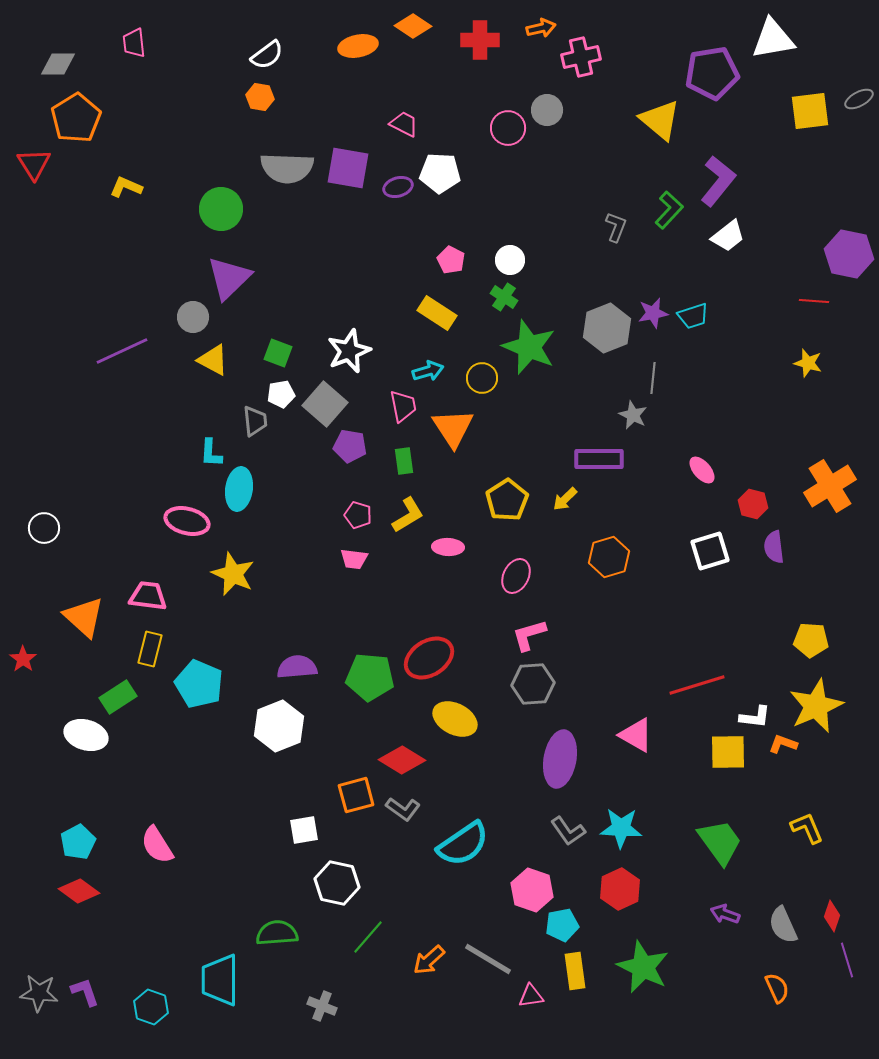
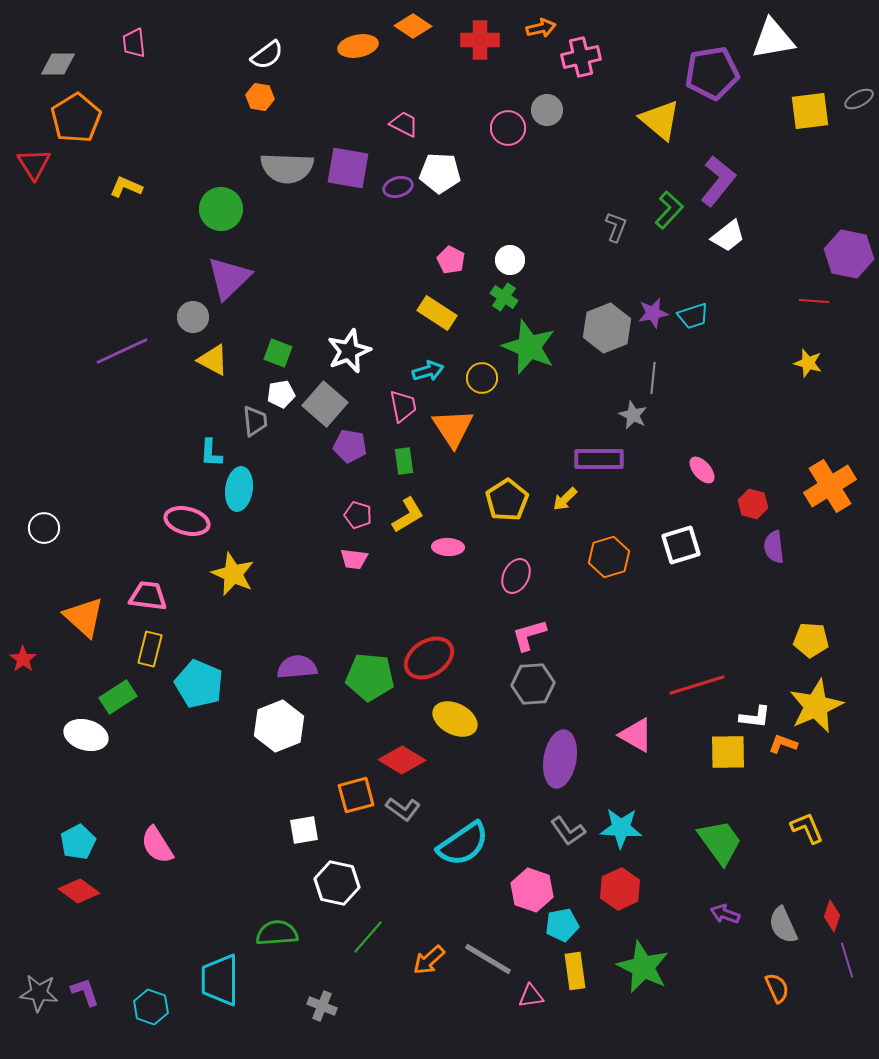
white square at (710, 551): moved 29 px left, 6 px up
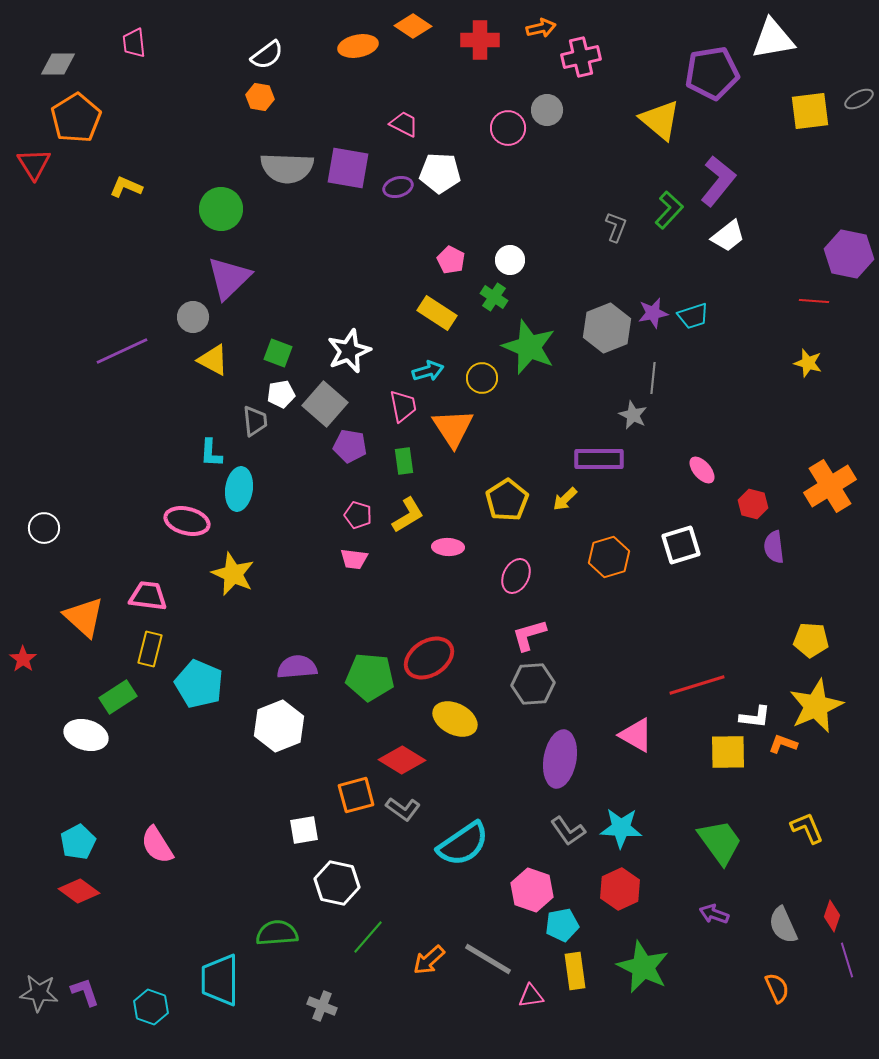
green cross at (504, 297): moved 10 px left
purple arrow at (725, 914): moved 11 px left
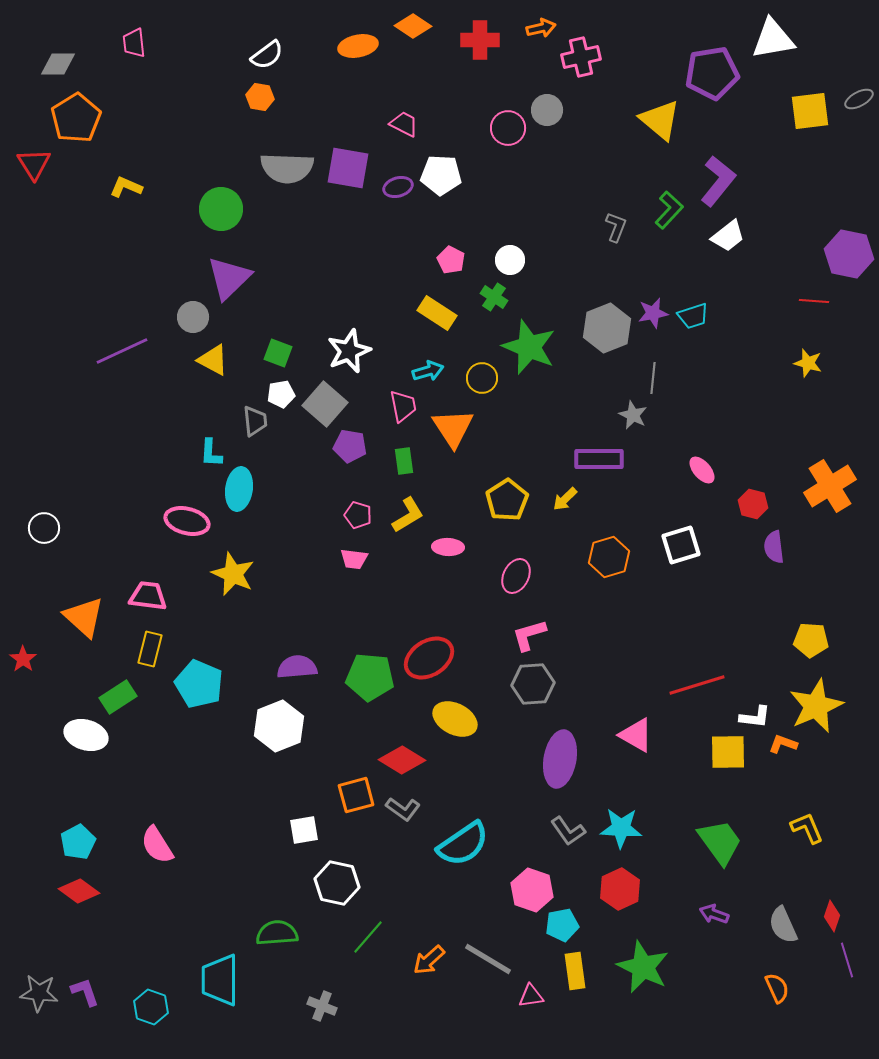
white pentagon at (440, 173): moved 1 px right, 2 px down
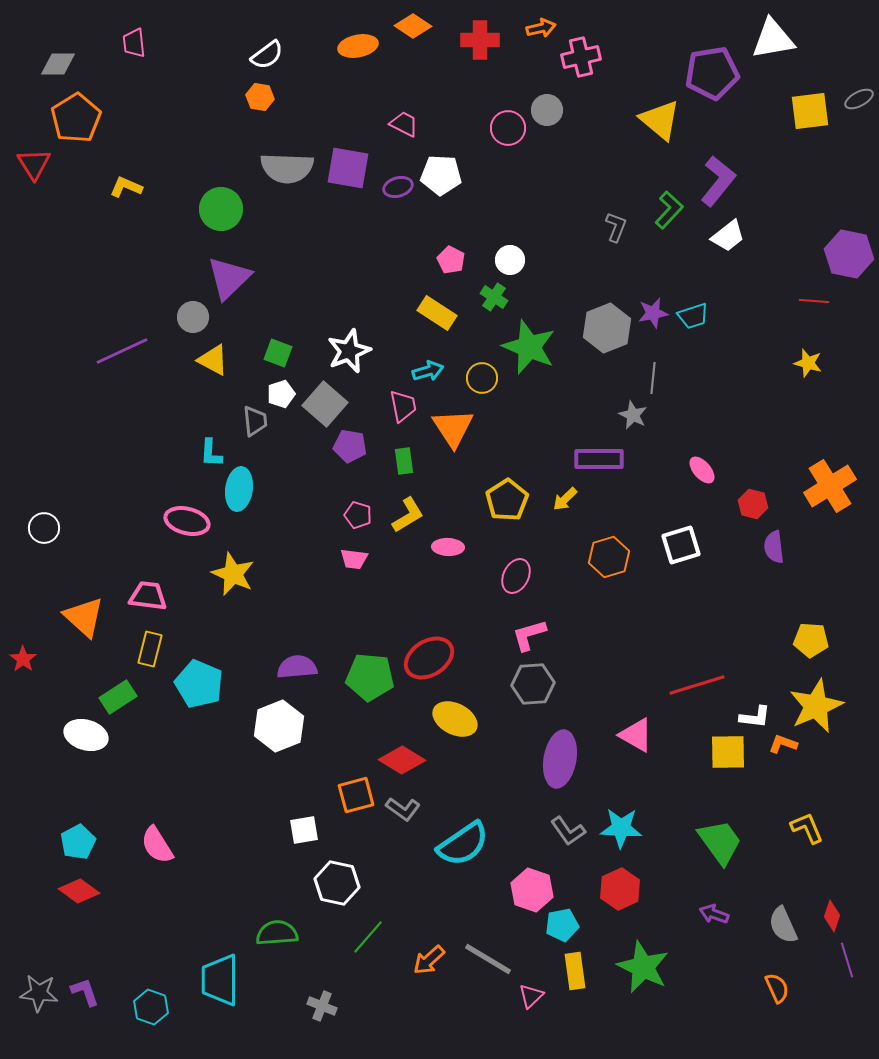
white pentagon at (281, 394): rotated 8 degrees counterclockwise
pink triangle at (531, 996): rotated 36 degrees counterclockwise
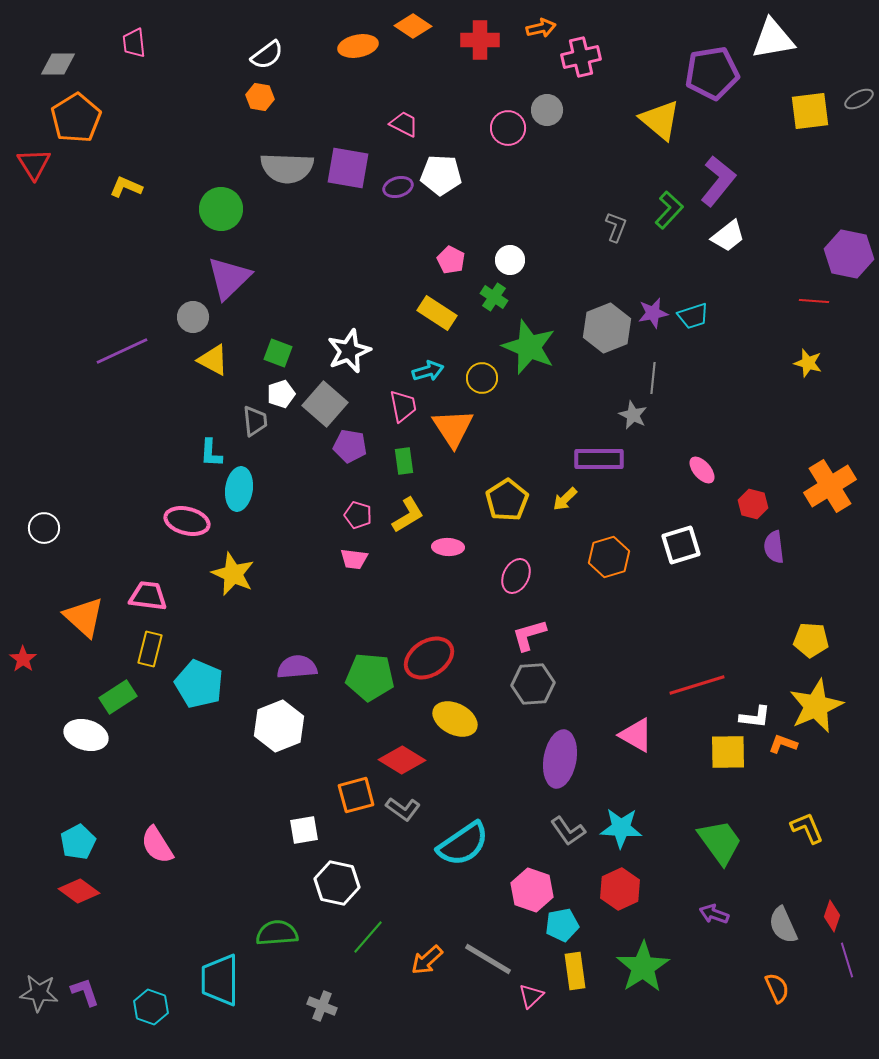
orange arrow at (429, 960): moved 2 px left
green star at (643, 967): rotated 14 degrees clockwise
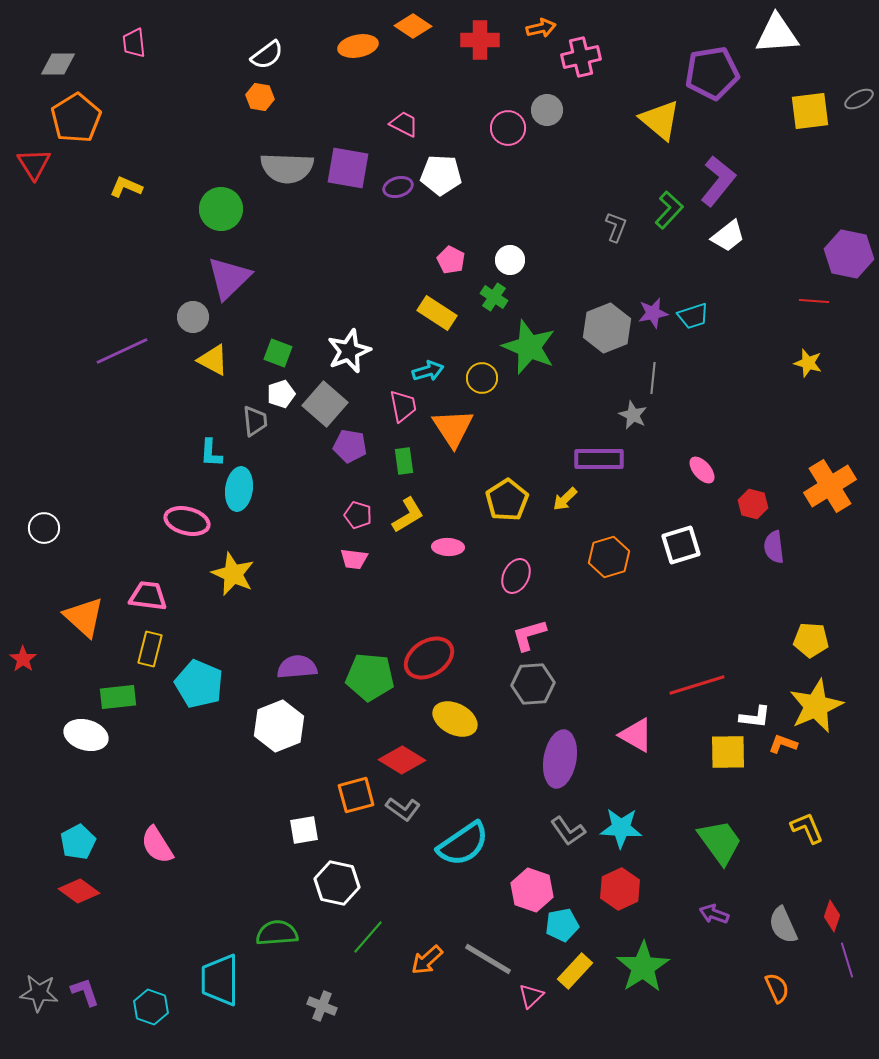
white triangle at (773, 39): moved 4 px right, 5 px up; rotated 6 degrees clockwise
green rectangle at (118, 697): rotated 27 degrees clockwise
yellow rectangle at (575, 971): rotated 51 degrees clockwise
